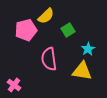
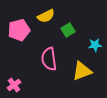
yellow semicircle: rotated 18 degrees clockwise
pink pentagon: moved 7 px left
cyan star: moved 7 px right, 4 px up; rotated 24 degrees clockwise
yellow triangle: rotated 30 degrees counterclockwise
pink cross: rotated 16 degrees clockwise
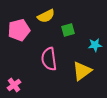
green square: rotated 16 degrees clockwise
yellow triangle: rotated 15 degrees counterclockwise
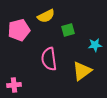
pink cross: rotated 32 degrees clockwise
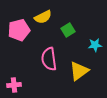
yellow semicircle: moved 3 px left, 1 px down
green square: rotated 16 degrees counterclockwise
yellow triangle: moved 3 px left
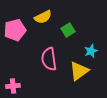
pink pentagon: moved 4 px left
cyan star: moved 4 px left, 6 px down; rotated 16 degrees counterclockwise
pink cross: moved 1 px left, 1 px down
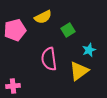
cyan star: moved 2 px left, 1 px up
